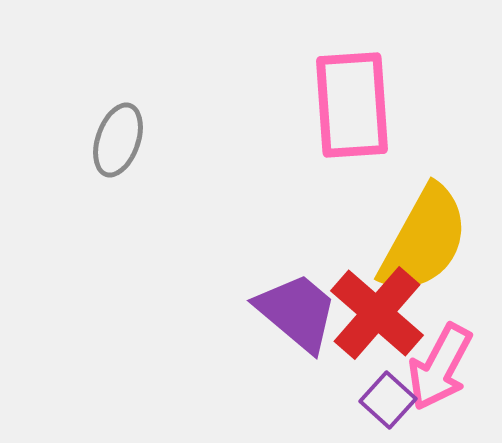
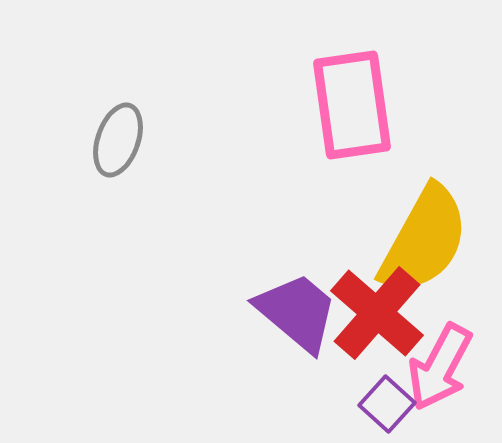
pink rectangle: rotated 4 degrees counterclockwise
purple square: moved 1 px left, 4 px down
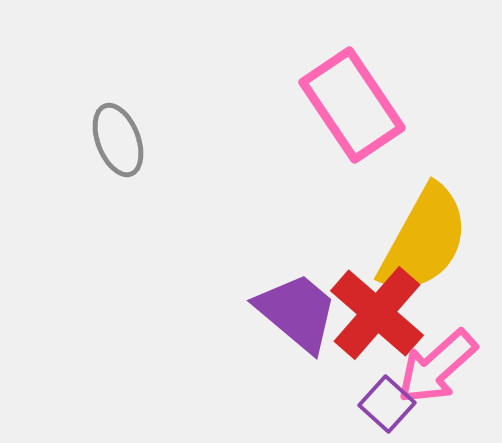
pink rectangle: rotated 26 degrees counterclockwise
gray ellipse: rotated 40 degrees counterclockwise
pink arrow: moved 3 px left; rotated 20 degrees clockwise
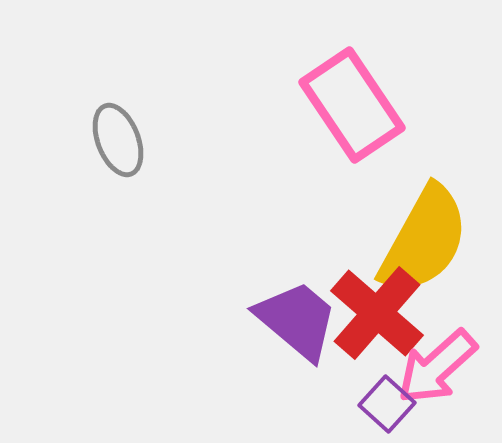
purple trapezoid: moved 8 px down
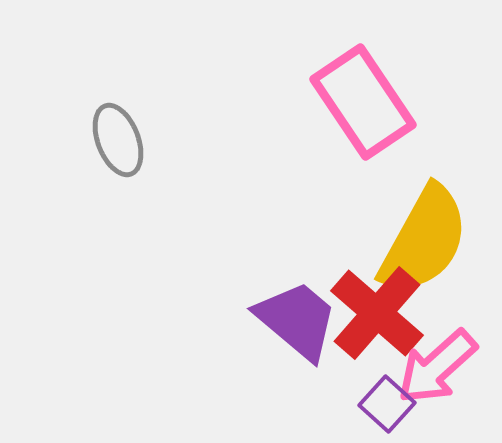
pink rectangle: moved 11 px right, 3 px up
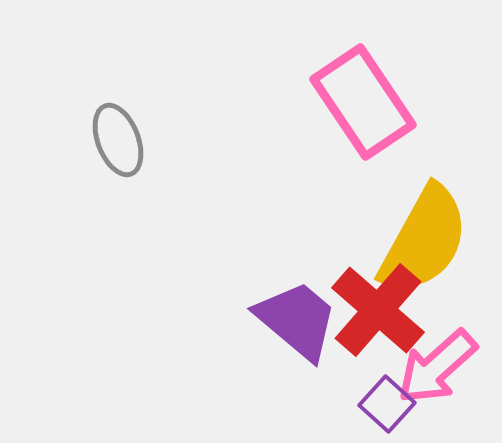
red cross: moved 1 px right, 3 px up
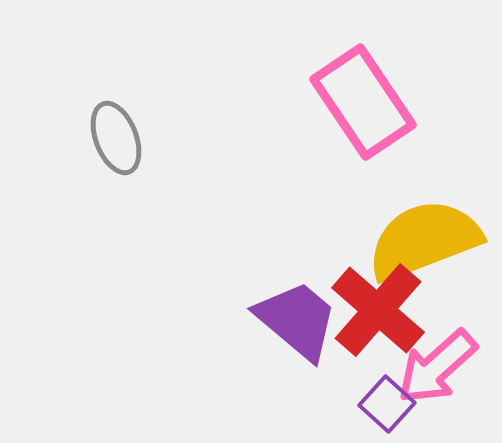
gray ellipse: moved 2 px left, 2 px up
yellow semicircle: rotated 140 degrees counterclockwise
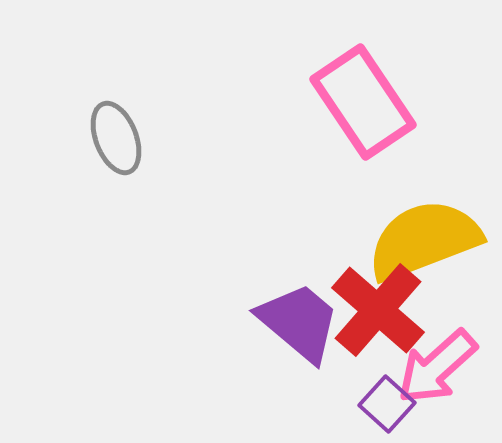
purple trapezoid: moved 2 px right, 2 px down
